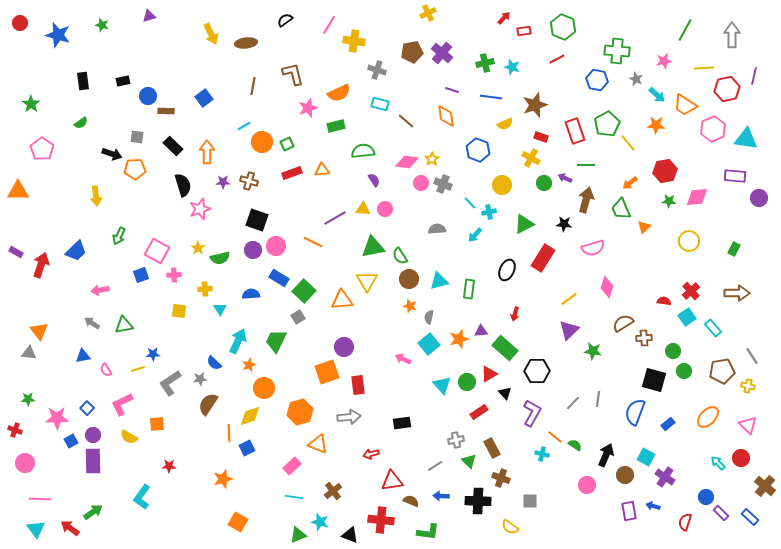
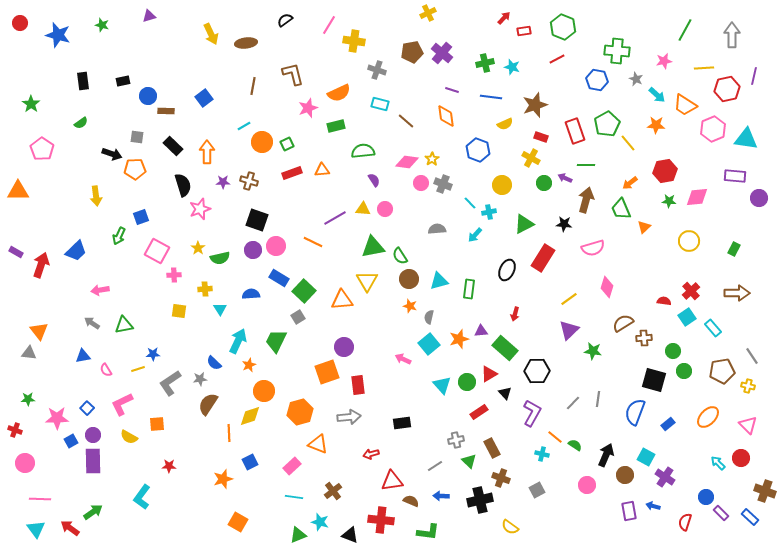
blue square at (141, 275): moved 58 px up
orange circle at (264, 388): moved 3 px down
blue square at (247, 448): moved 3 px right, 14 px down
brown cross at (765, 486): moved 5 px down; rotated 20 degrees counterclockwise
black cross at (478, 501): moved 2 px right, 1 px up; rotated 15 degrees counterclockwise
gray square at (530, 501): moved 7 px right, 11 px up; rotated 28 degrees counterclockwise
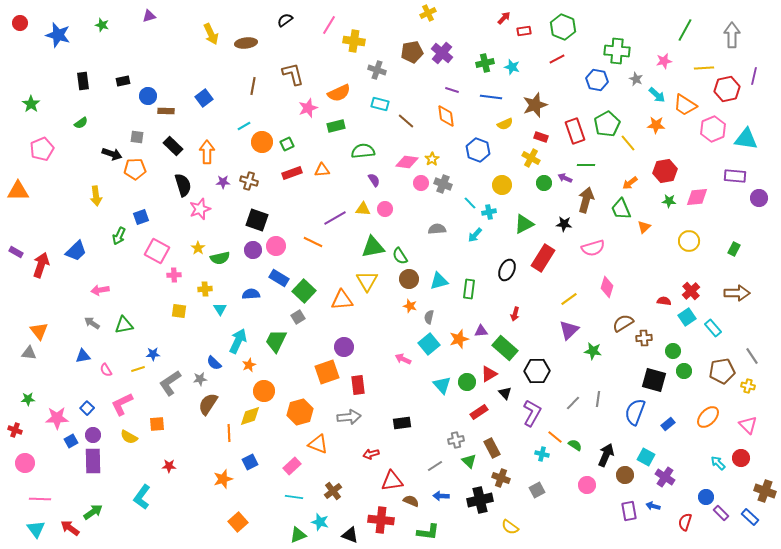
pink pentagon at (42, 149): rotated 15 degrees clockwise
orange square at (238, 522): rotated 18 degrees clockwise
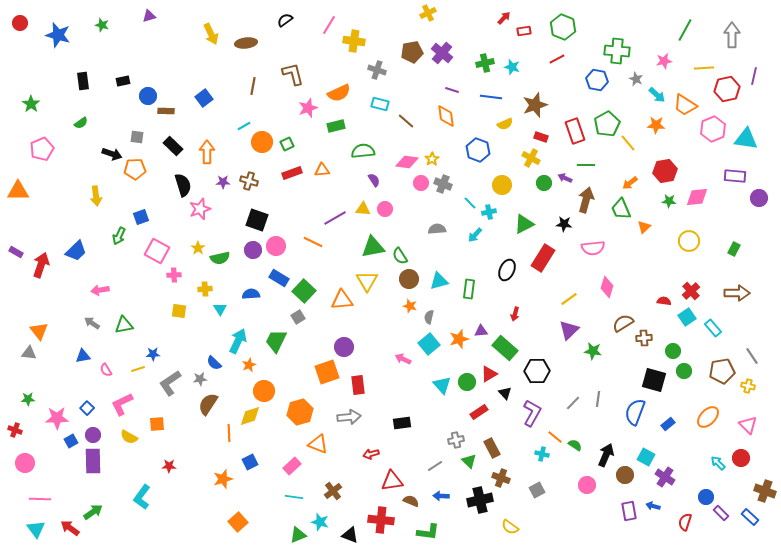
pink semicircle at (593, 248): rotated 10 degrees clockwise
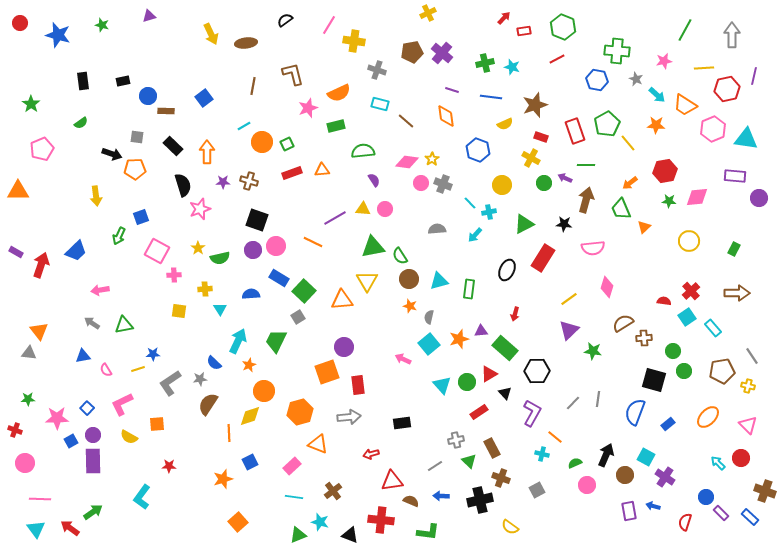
green semicircle at (575, 445): moved 18 px down; rotated 56 degrees counterclockwise
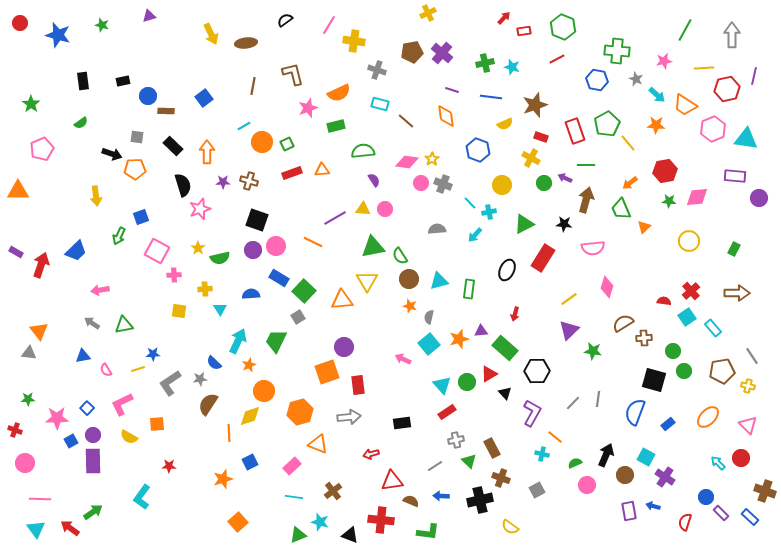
red rectangle at (479, 412): moved 32 px left
